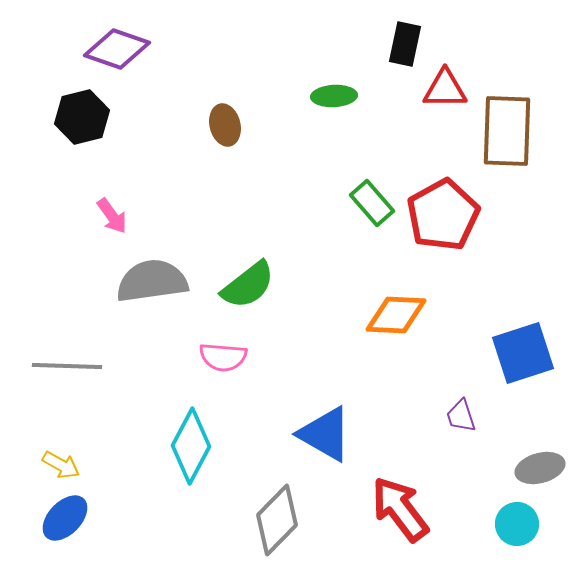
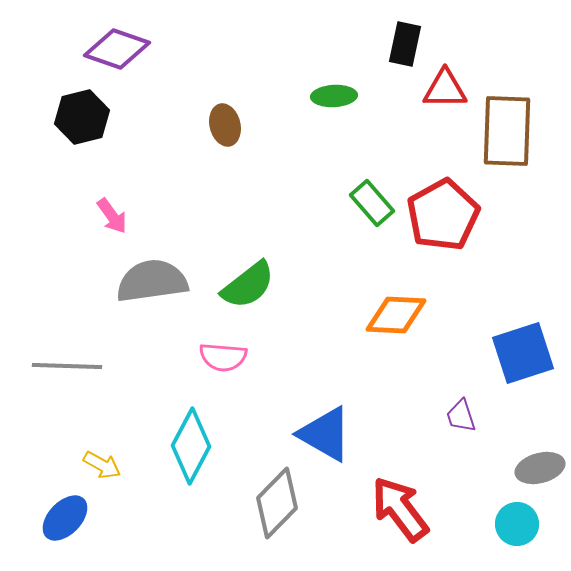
yellow arrow: moved 41 px right
gray diamond: moved 17 px up
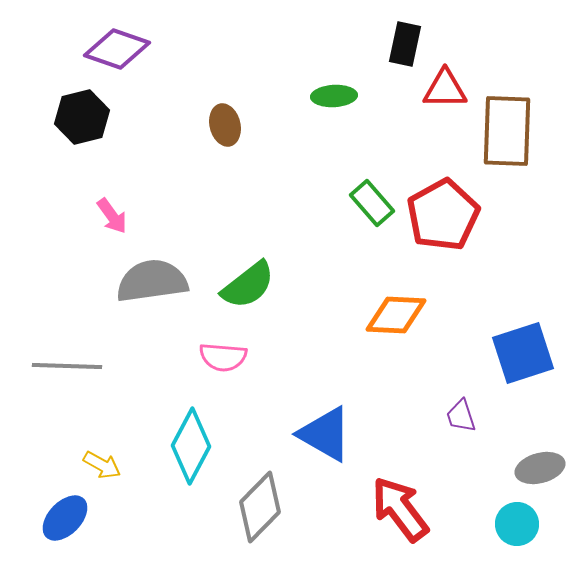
gray diamond: moved 17 px left, 4 px down
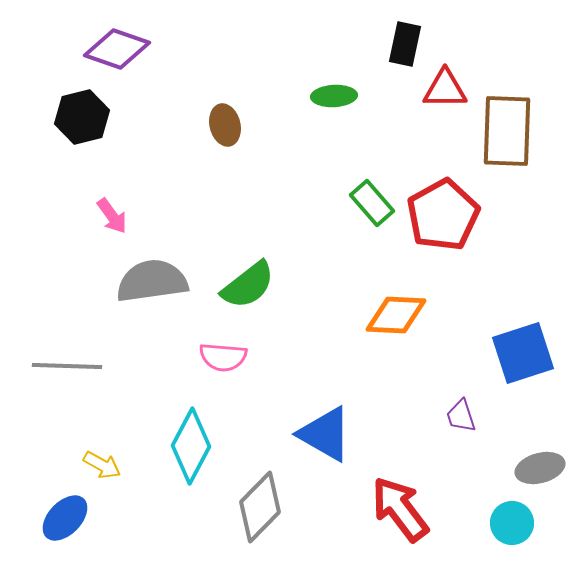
cyan circle: moved 5 px left, 1 px up
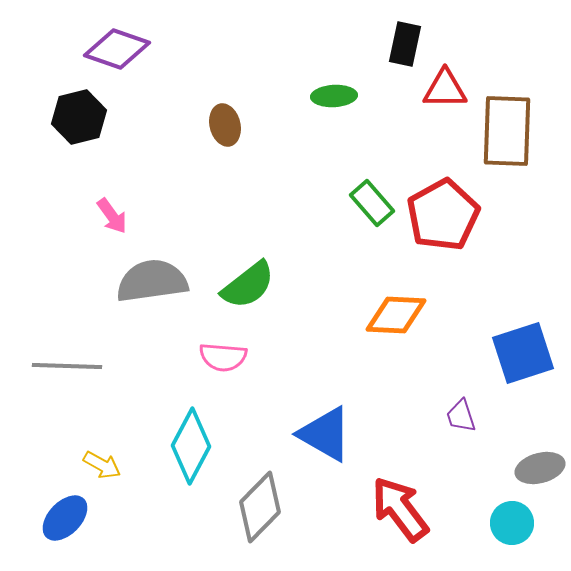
black hexagon: moved 3 px left
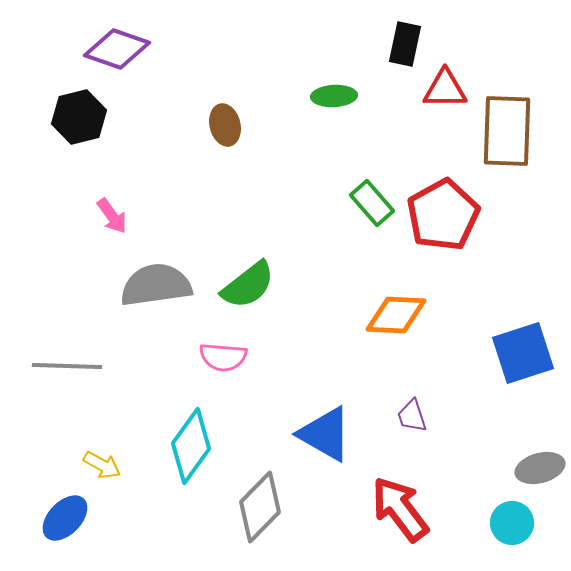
gray semicircle: moved 4 px right, 4 px down
purple trapezoid: moved 49 px left
cyan diamond: rotated 8 degrees clockwise
